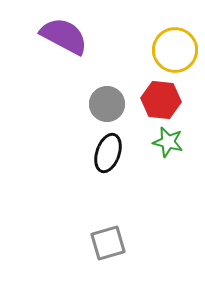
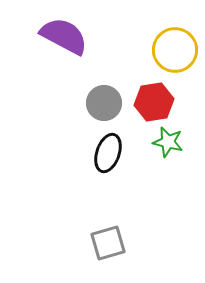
red hexagon: moved 7 px left, 2 px down; rotated 15 degrees counterclockwise
gray circle: moved 3 px left, 1 px up
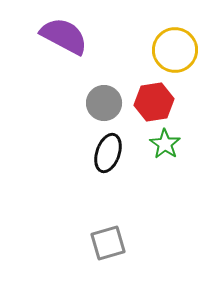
green star: moved 3 px left, 2 px down; rotated 20 degrees clockwise
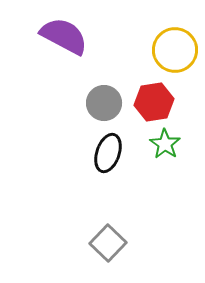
gray square: rotated 30 degrees counterclockwise
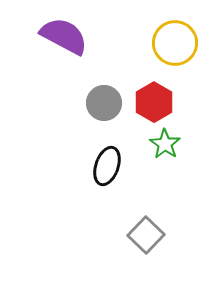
yellow circle: moved 7 px up
red hexagon: rotated 21 degrees counterclockwise
black ellipse: moved 1 px left, 13 px down
gray square: moved 38 px right, 8 px up
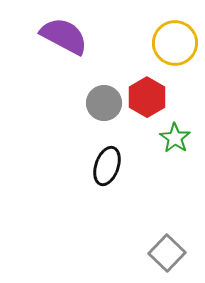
red hexagon: moved 7 px left, 5 px up
green star: moved 10 px right, 6 px up
gray square: moved 21 px right, 18 px down
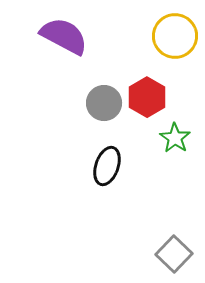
yellow circle: moved 7 px up
gray square: moved 7 px right, 1 px down
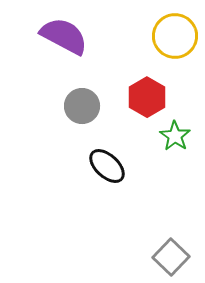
gray circle: moved 22 px left, 3 px down
green star: moved 2 px up
black ellipse: rotated 66 degrees counterclockwise
gray square: moved 3 px left, 3 px down
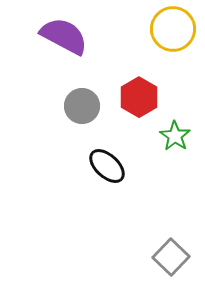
yellow circle: moved 2 px left, 7 px up
red hexagon: moved 8 px left
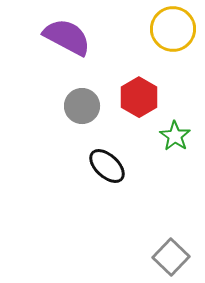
purple semicircle: moved 3 px right, 1 px down
